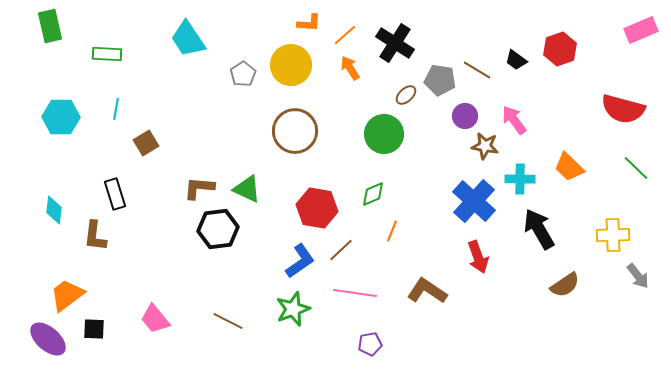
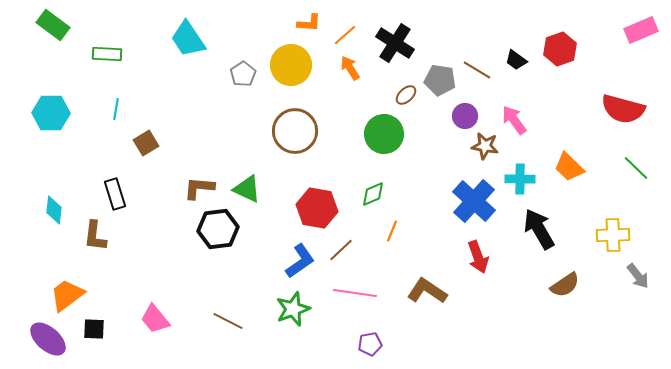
green rectangle at (50, 26): moved 3 px right, 1 px up; rotated 40 degrees counterclockwise
cyan hexagon at (61, 117): moved 10 px left, 4 px up
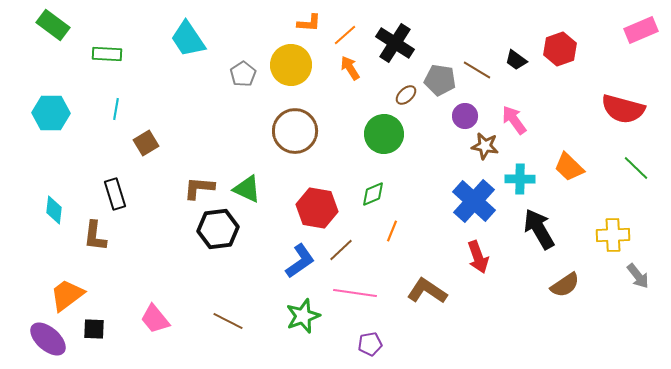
green star at (293, 309): moved 10 px right, 7 px down
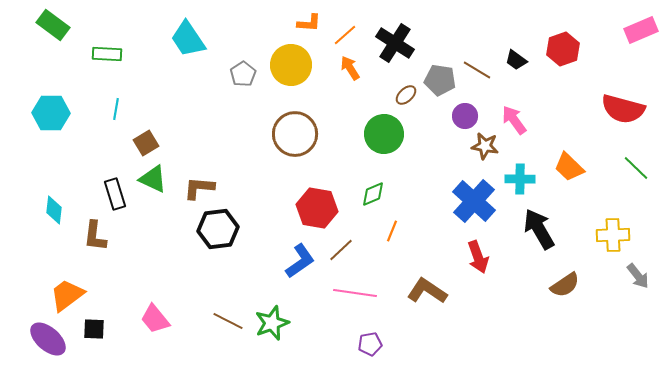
red hexagon at (560, 49): moved 3 px right
brown circle at (295, 131): moved 3 px down
green triangle at (247, 189): moved 94 px left, 10 px up
green star at (303, 316): moved 31 px left, 7 px down
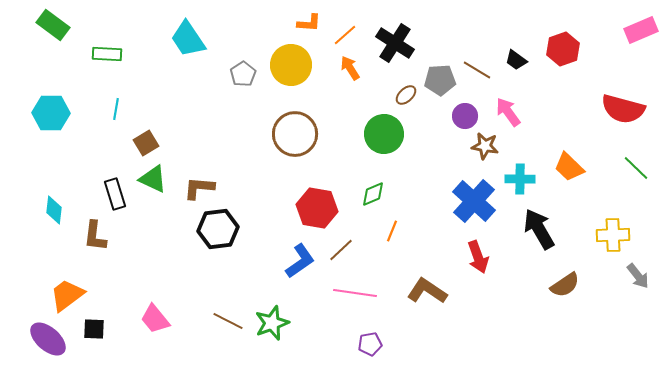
gray pentagon at (440, 80): rotated 12 degrees counterclockwise
pink arrow at (514, 120): moved 6 px left, 8 px up
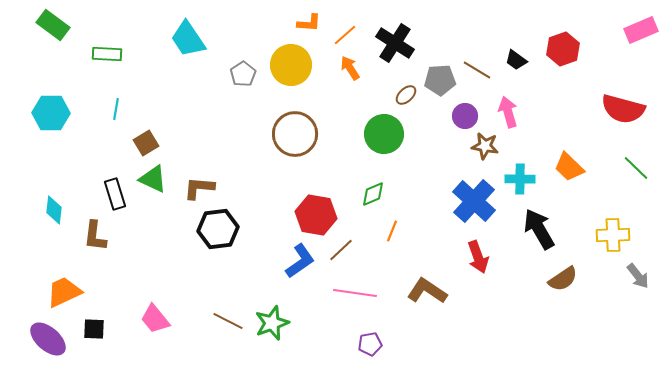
pink arrow at (508, 112): rotated 20 degrees clockwise
red hexagon at (317, 208): moved 1 px left, 7 px down
brown semicircle at (565, 285): moved 2 px left, 6 px up
orange trapezoid at (67, 295): moved 3 px left, 3 px up; rotated 12 degrees clockwise
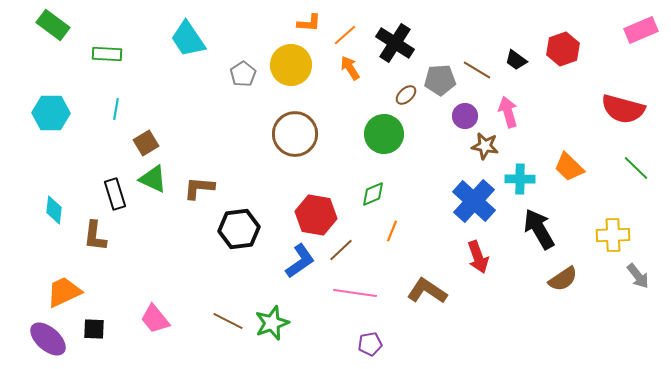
black hexagon at (218, 229): moved 21 px right
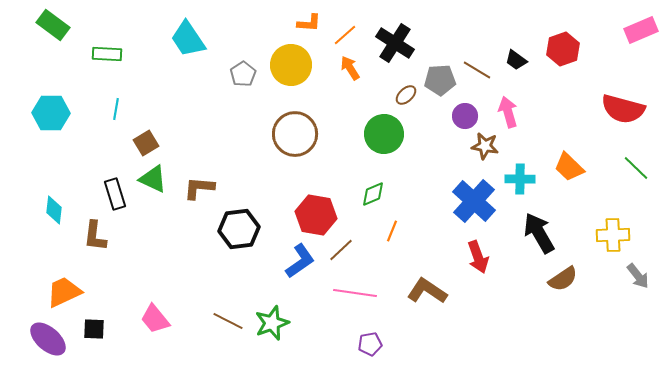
black arrow at (539, 229): moved 4 px down
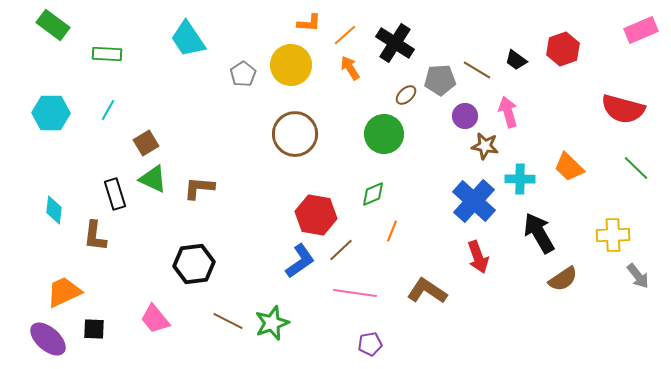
cyan line at (116, 109): moved 8 px left, 1 px down; rotated 20 degrees clockwise
black hexagon at (239, 229): moved 45 px left, 35 px down
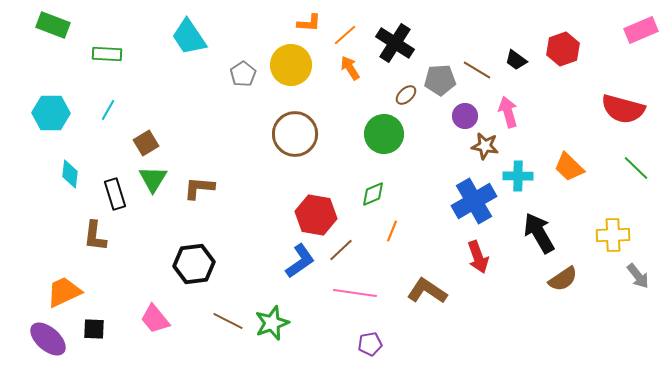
green rectangle at (53, 25): rotated 16 degrees counterclockwise
cyan trapezoid at (188, 39): moved 1 px right, 2 px up
green triangle at (153, 179): rotated 36 degrees clockwise
cyan cross at (520, 179): moved 2 px left, 3 px up
blue cross at (474, 201): rotated 18 degrees clockwise
cyan diamond at (54, 210): moved 16 px right, 36 px up
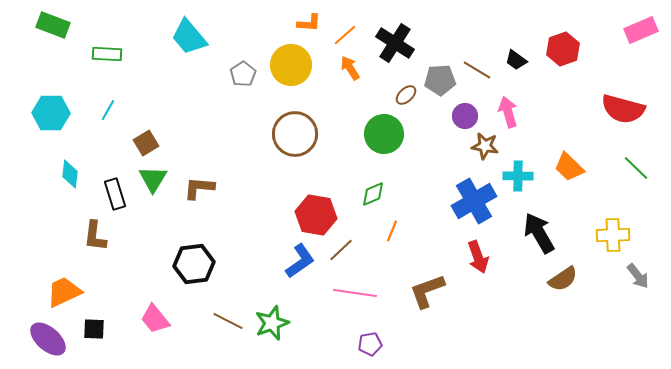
cyan trapezoid at (189, 37): rotated 6 degrees counterclockwise
brown L-shape at (427, 291): rotated 54 degrees counterclockwise
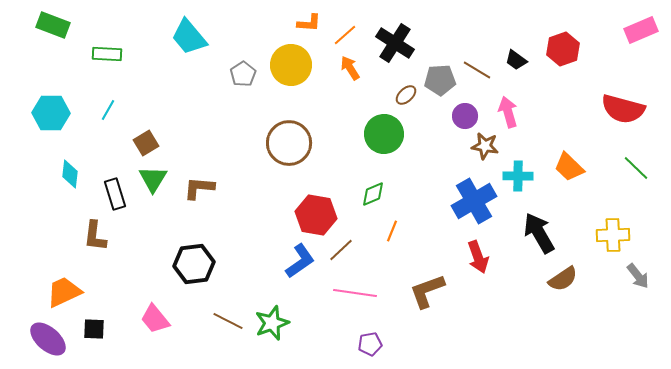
brown circle at (295, 134): moved 6 px left, 9 px down
